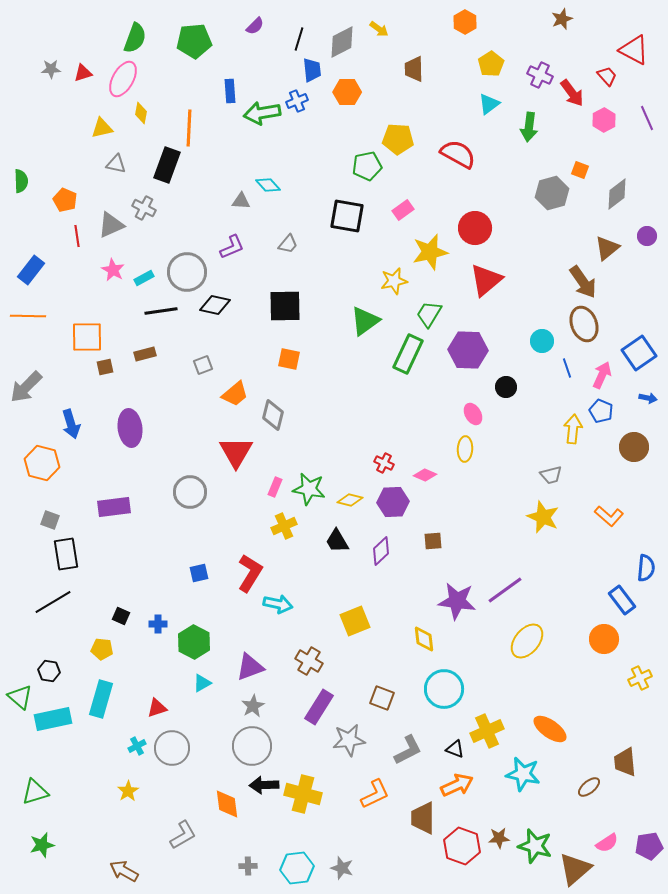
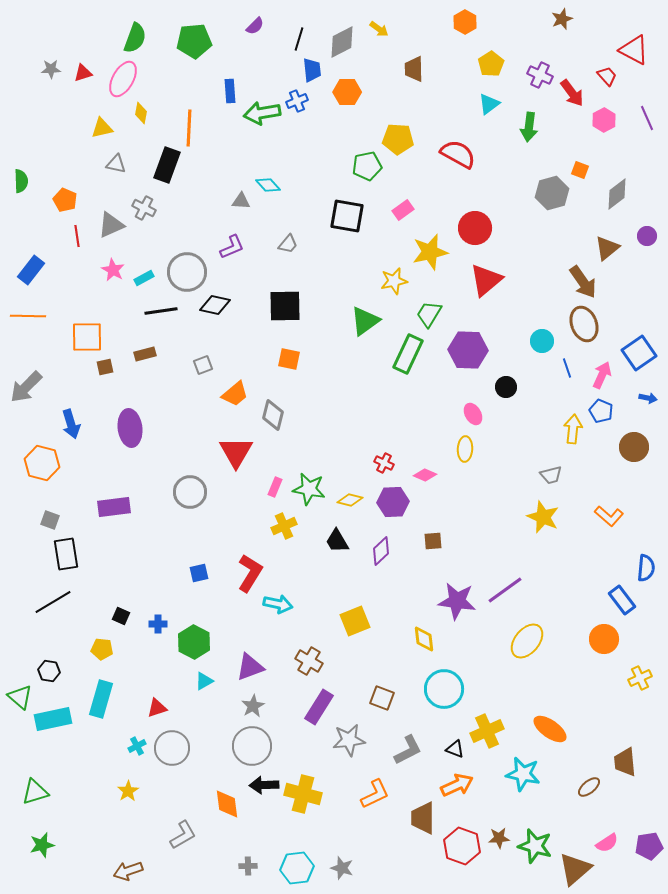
cyan triangle at (202, 683): moved 2 px right, 2 px up
brown arrow at (124, 871): moved 4 px right; rotated 48 degrees counterclockwise
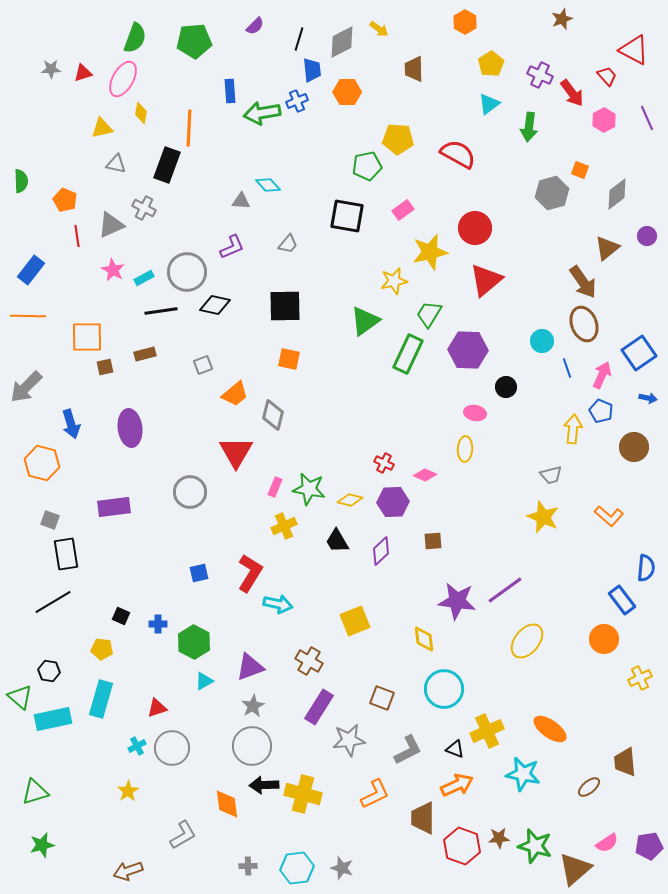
pink ellipse at (473, 414): moved 2 px right, 1 px up; rotated 50 degrees counterclockwise
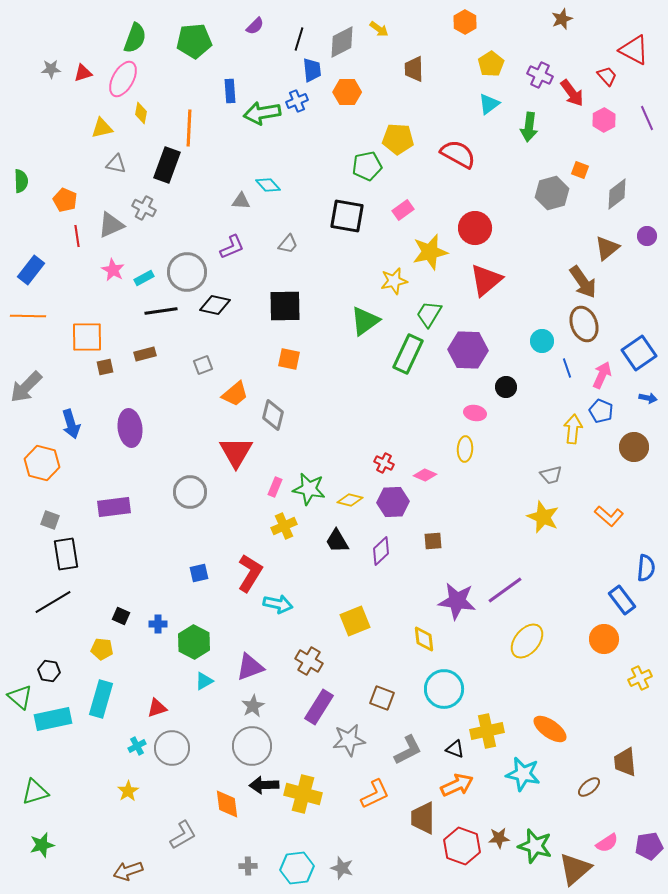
yellow cross at (487, 731): rotated 12 degrees clockwise
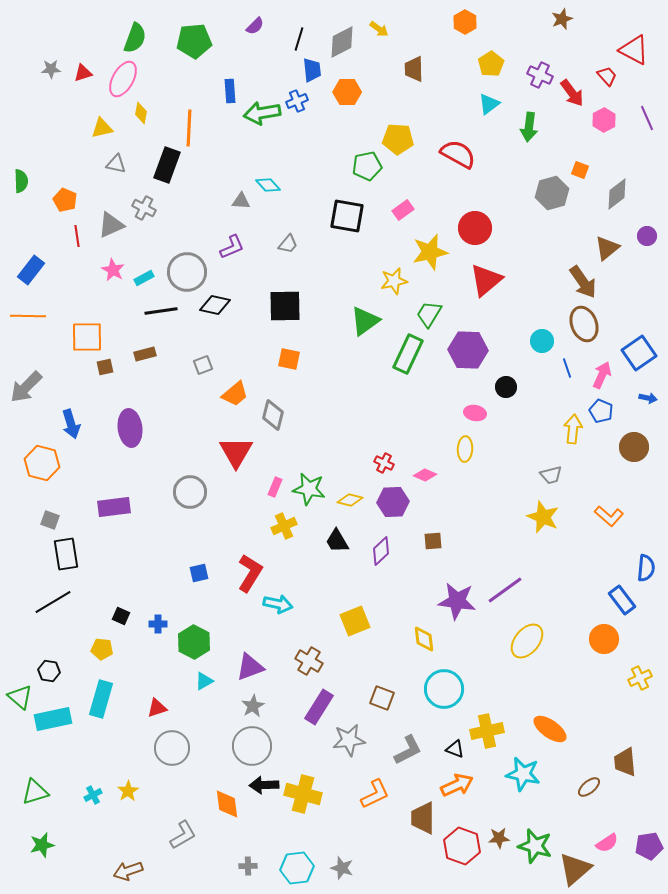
cyan cross at (137, 746): moved 44 px left, 49 px down
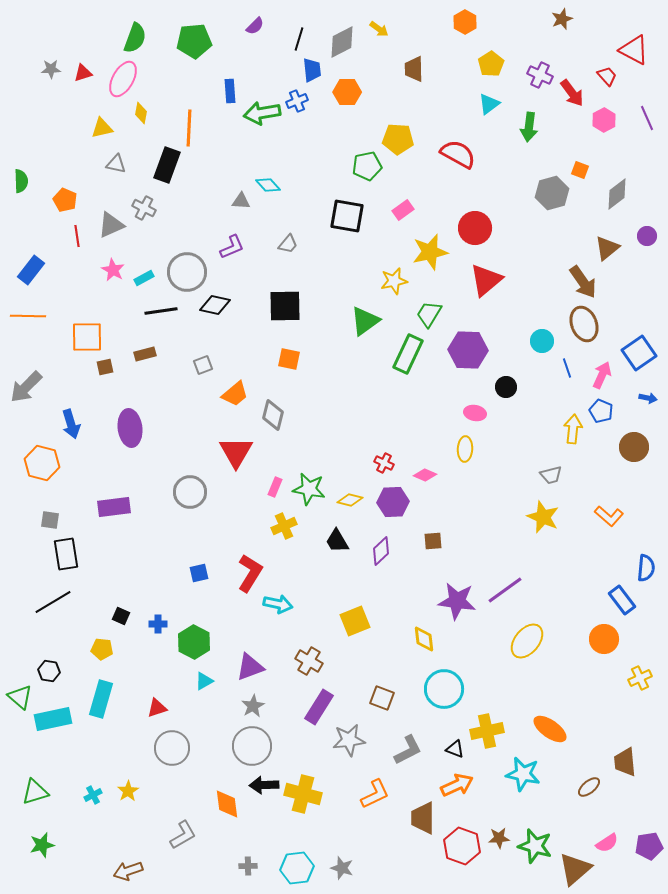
gray square at (50, 520): rotated 12 degrees counterclockwise
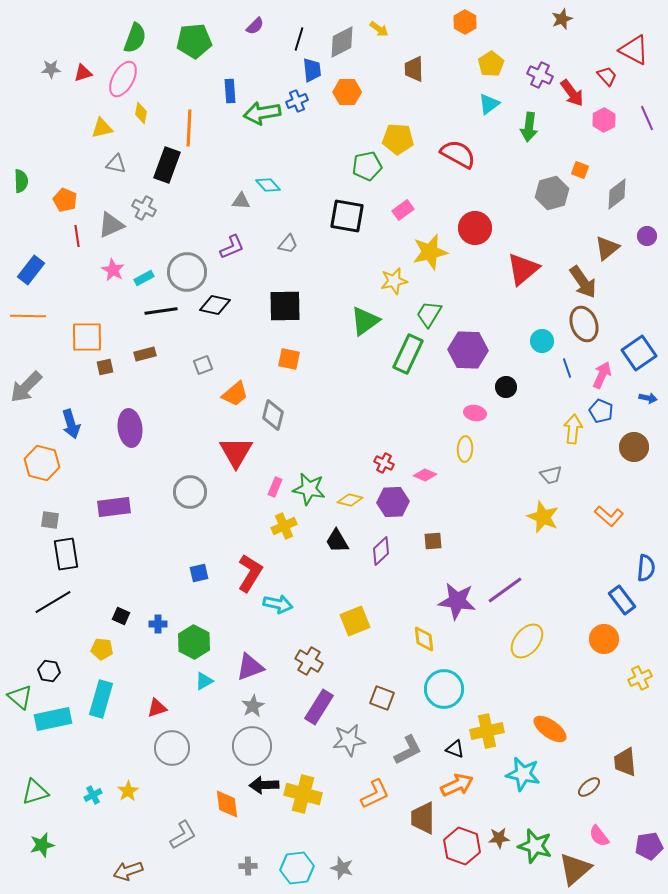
red triangle at (486, 280): moved 37 px right, 11 px up
pink semicircle at (607, 843): moved 8 px left, 7 px up; rotated 85 degrees clockwise
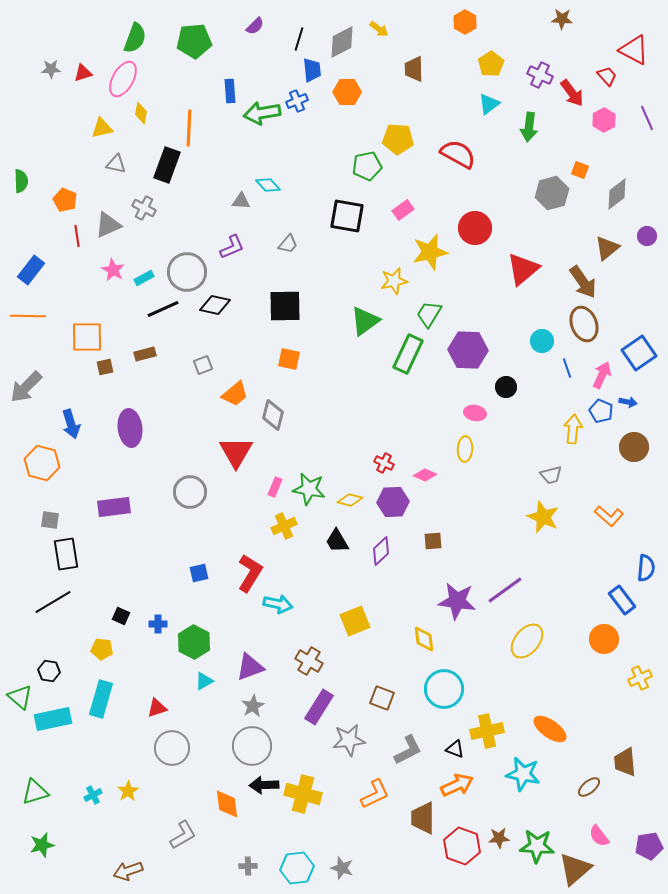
brown star at (562, 19): rotated 25 degrees clockwise
gray triangle at (111, 225): moved 3 px left
black line at (161, 311): moved 2 px right, 2 px up; rotated 16 degrees counterclockwise
blue arrow at (648, 398): moved 20 px left, 4 px down
green star at (535, 846): moved 2 px right; rotated 12 degrees counterclockwise
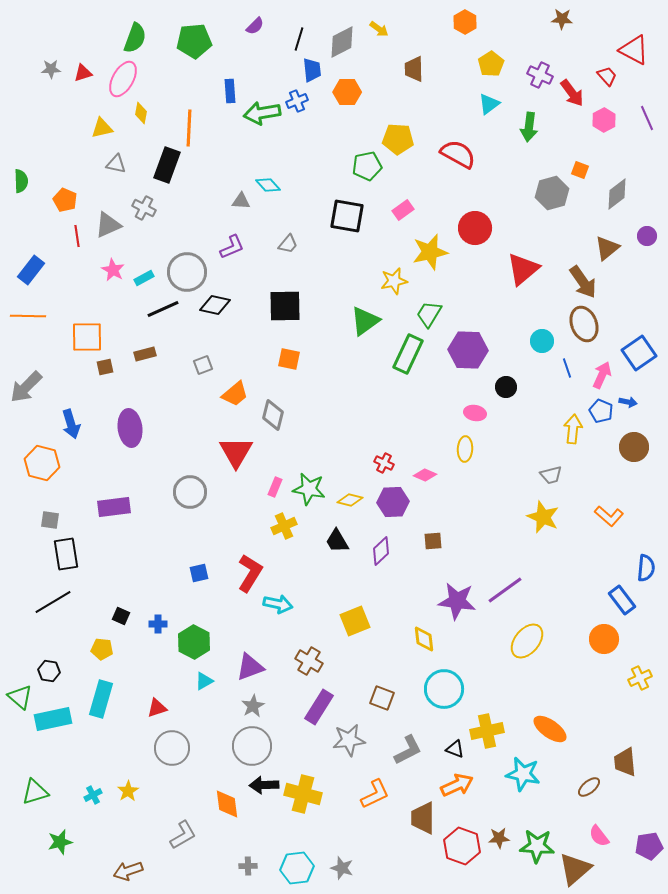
green star at (42, 845): moved 18 px right, 3 px up
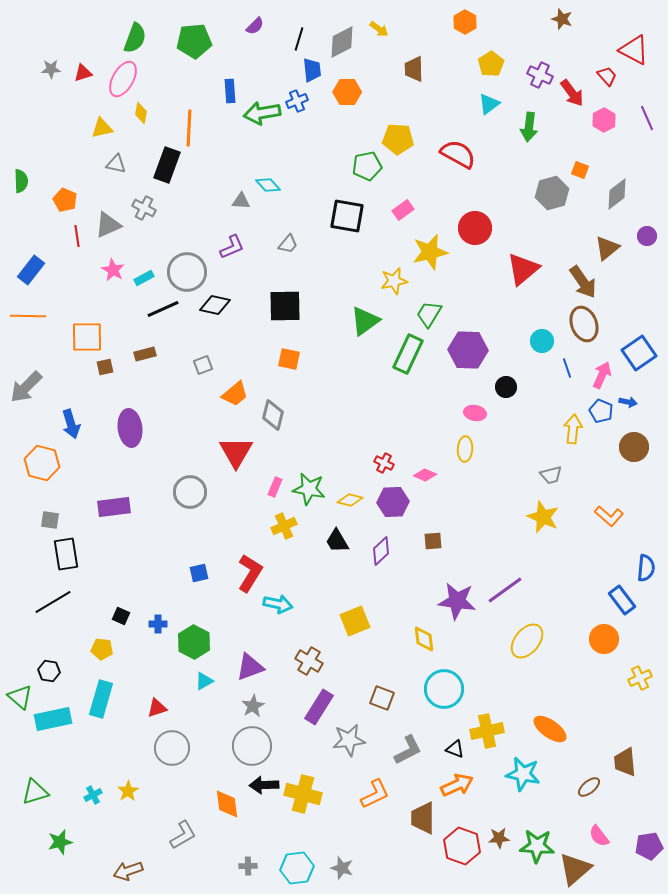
brown star at (562, 19): rotated 15 degrees clockwise
